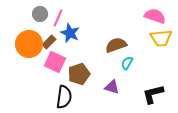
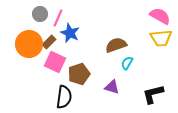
pink semicircle: moved 5 px right; rotated 10 degrees clockwise
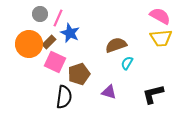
purple triangle: moved 3 px left, 5 px down
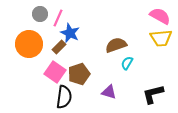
brown rectangle: moved 10 px right, 5 px down
pink square: moved 10 px down; rotated 10 degrees clockwise
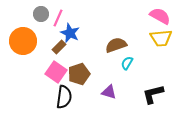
gray circle: moved 1 px right
orange circle: moved 6 px left, 3 px up
pink square: moved 1 px right
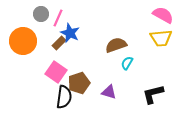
pink semicircle: moved 3 px right, 1 px up
brown rectangle: moved 4 px up
brown pentagon: moved 9 px down
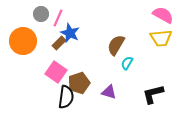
brown semicircle: rotated 40 degrees counterclockwise
black semicircle: moved 2 px right
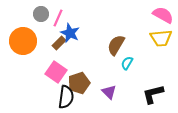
purple triangle: rotated 28 degrees clockwise
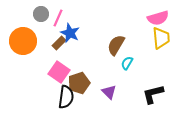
pink semicircle: moved 5 px left, 3 px down; rotated 135 degrees clockwise
yellow trapezoid: rotated 90 degrees counterclockwise
pink square: moved 3 px right
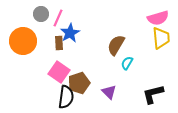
blue star: rotated 18 degrees clockwise
brown rectangle: rotated 48 degrees counterclockwise
